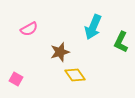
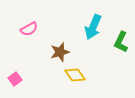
pink square: moved 1 px left; rotated 24 degrees clockwise
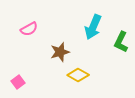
yellow diamond: moved 3 px right; rotated 25 degrees counterclockwise
pink square: moved 3 px right, 3 px down
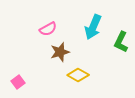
pink semicircle: moved 19 px right
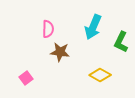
pink semicircle: rotated 60 degrees counterclockwise
brown star: rotated 24 degrees clockwise
yellow diamond: moved 22 px right
pink square: moved 8 px right, 4 px up
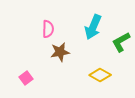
green L-shape: rotated 35 degrees clockwise
brown star: rotated 18 degrees counterclockwise
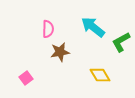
cyan arrow: rotated 105 degrees clockwise
yellow diamond: rotated 30 degrees clockwise
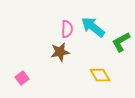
pink semicircle: moved 19 px right
pink square: moved 4 px left
